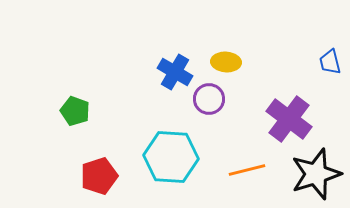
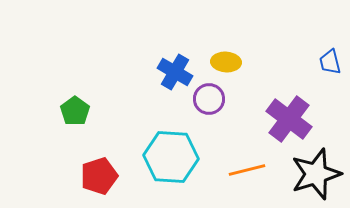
green pentagon: rotated 16 degrees clockwise
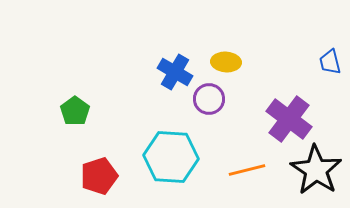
black star: moved 4 px up; rotated 21 degrees counterclockwise
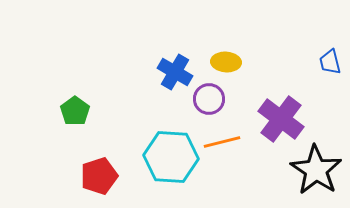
purple cross: moved 8 px left
orange line: moved 25 px left, 28 px up
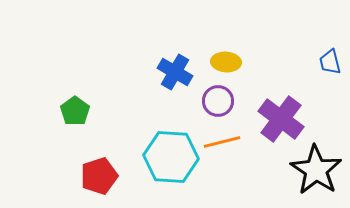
purple circle: moved 9 px right, 2 px down
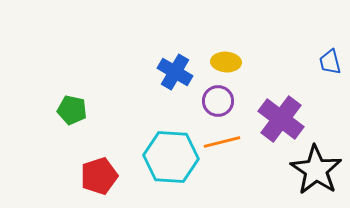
green pentagon: moved 3 px left, 1 px up; rotated 24 degrees counterclockwise
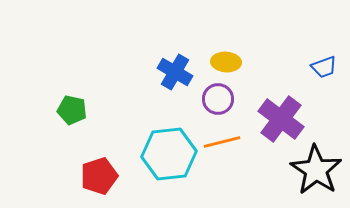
blue trapezoid: moved 6 px left, 5 px down; rotated 96 degrees counterclockwise
purple circle: moved 2 px up
cyan hexagon: moved 2 px left, 3 px up; rotated 10 degrees counterclockwise
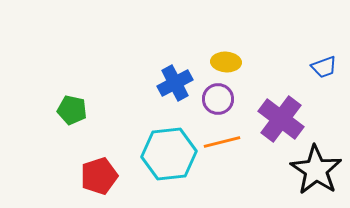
blue cross: moved 11 px down; rotated 32 degrees clockwise
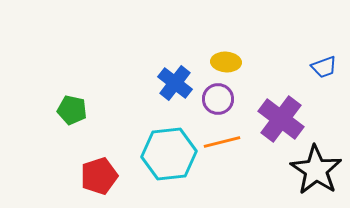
blue cross: rotated 24 degrees counterclockwise
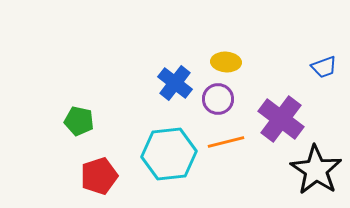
green pentagon: moved 7 px right, 11 px down
orange line: moved 4 px right
